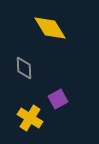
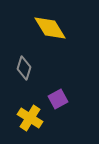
gray diamond: rotated 20 degrees clockwise
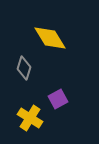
yellow diamond: moved 10 px down
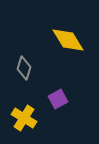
yellow diamond: moved 18 px right, 2 px down
yellow cross: moved 6 px left
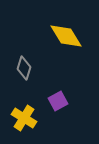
yellow diamond: moved 2 px left, 4 px up
purple square: moved 2 px down
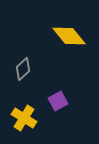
yellow diamond: moved 3 px right; rotated 8 degrees counterclockwise
gray diamond: moved 1 px left, 1 px down; rotated 30 degrees clockwise
